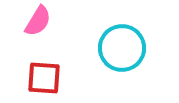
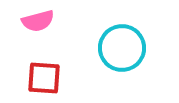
pink semicircle: rotated 44 degrees clockwise
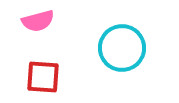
red square: moved 1 px left, 1 px up
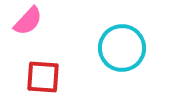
pink semicircle: moved 10 px left; rotated 32 degrees counterclockwise
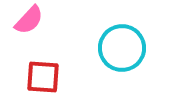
pink semicircle: moved 1 px right, 1 px up
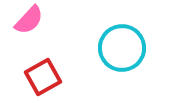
red square: rotated 33 degrees counterclockwise
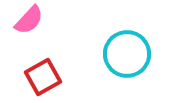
cyan circle: moved 5 px right, 6 px down
